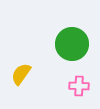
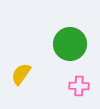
green circle: moved 2 px left
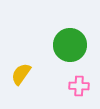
green circle: moved 1 px down
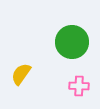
green circle: moved 2 px right, 3 px up
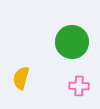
yellow semicircle: moved 4 px down; rotated 20 degrees counterclockwise
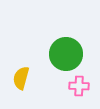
green circle: moved 6 px left, 12 px down
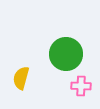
pink cross: moved 2 px right
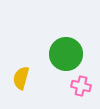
pink cross: rotated 12 degrees clockwise
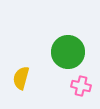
green circle: moved 2 px right, 2 px up
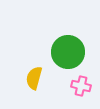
yellow semicircle: moved 13 px right
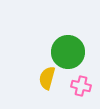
yellow semicircle: moved 13 px right
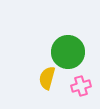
pink cross: rotated 30 degrees counterclockwise
